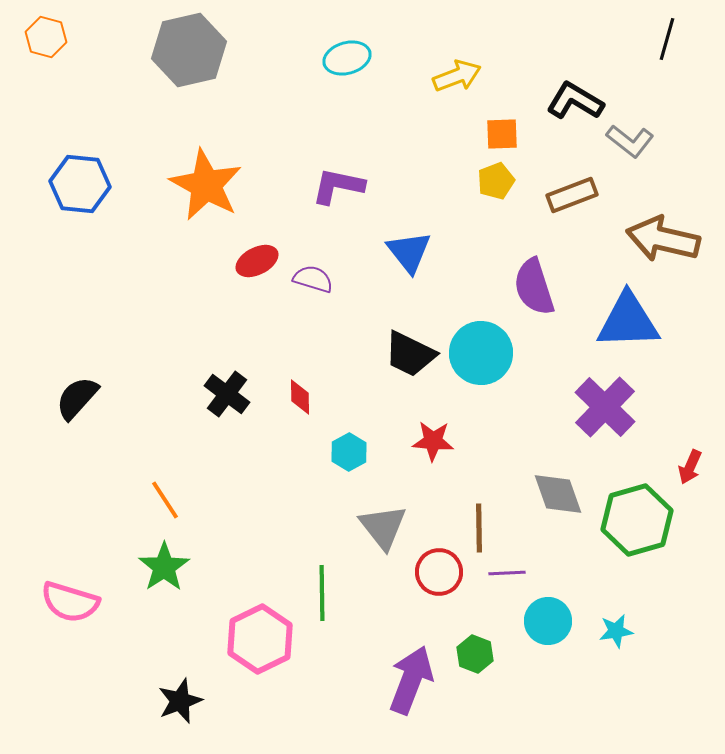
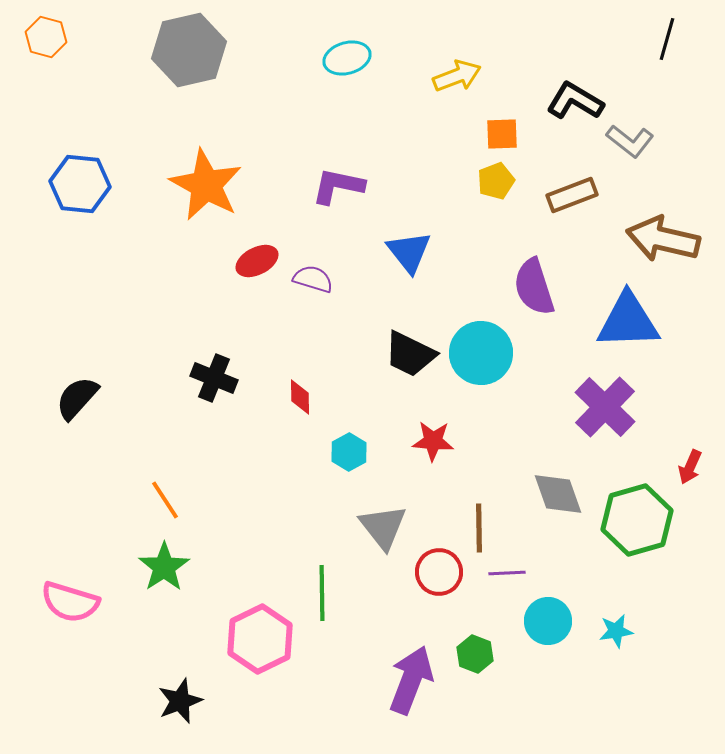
black cross at (227, 394): moved 13 px left, 16 px up; rotated 15 degrees counterclockwise
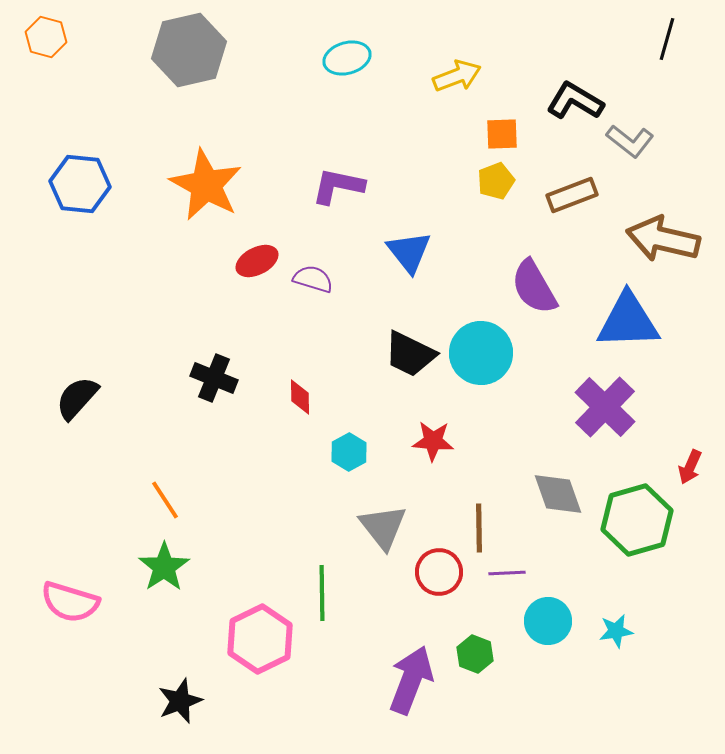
purple semicircle at (534, 287): rotated 12 degrees counterclockwise
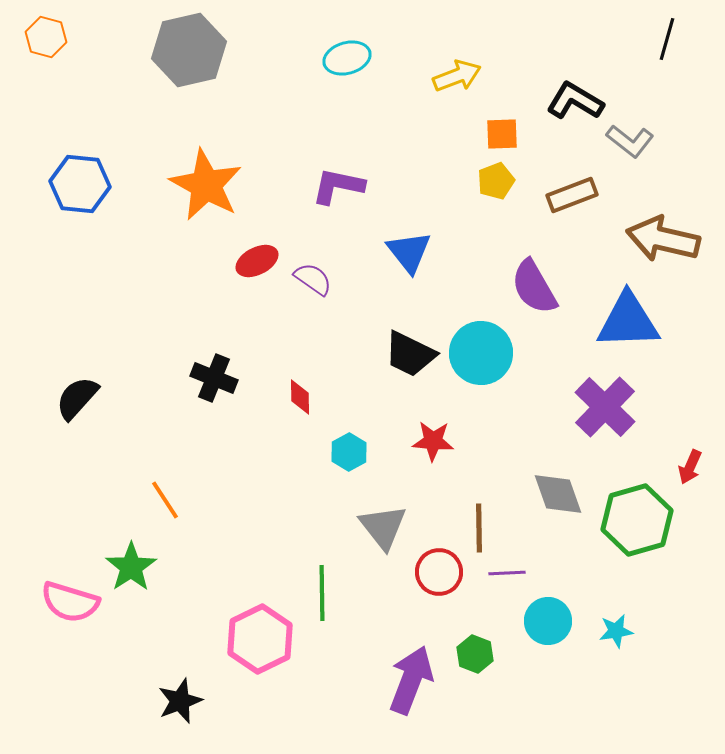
purple semicircle at (313, 279): rotated 18 degrees clockwise
green star at (164, 567): moved 33 px left
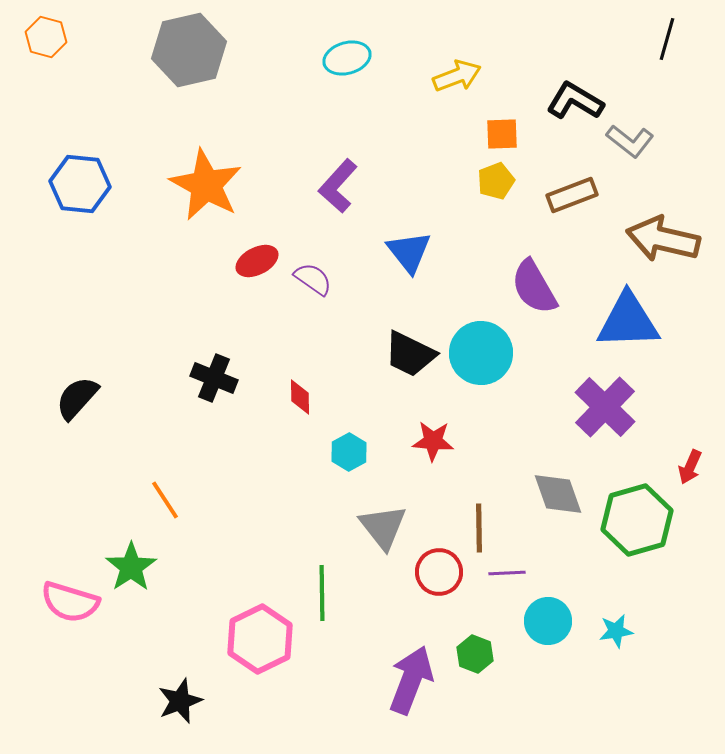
purple L-shape at (338, 186): rotated 60 degrees counterclockwise
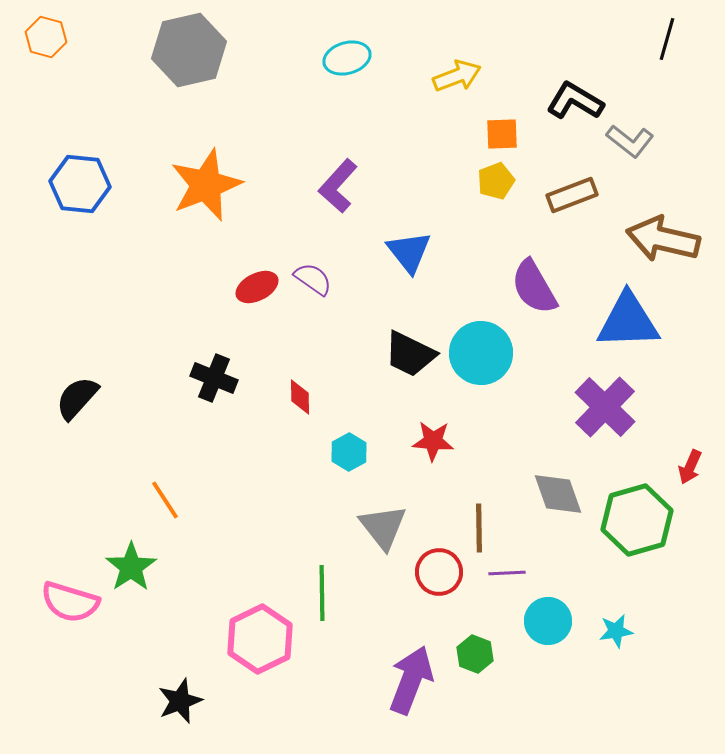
orange star at (206, 185): rotated 22 degrees clockwise
red ellipse at (257, 261): moved 26 px down
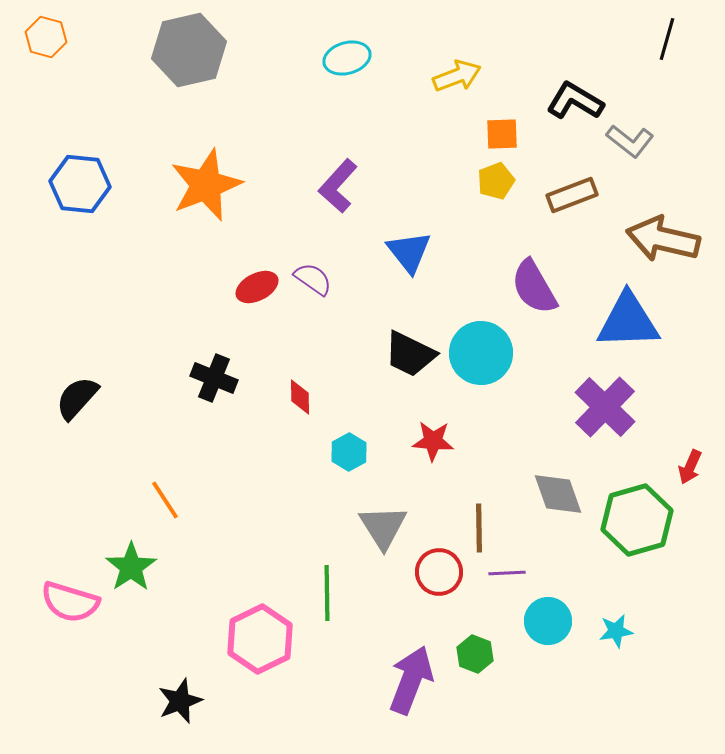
gray triangle at (383, 527): rotated 6 degrees clockwise
green line at (322, 593): moved 5 px right
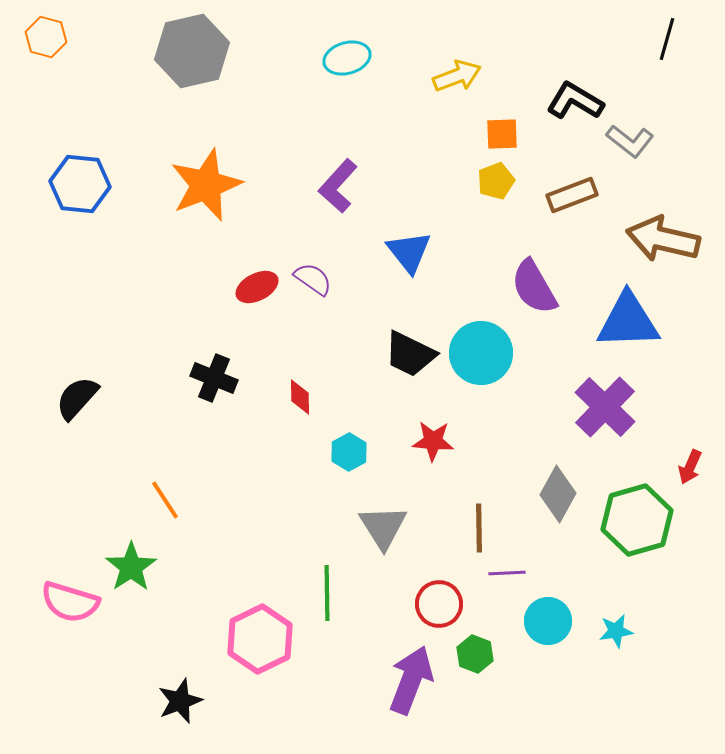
gray hexagon at (189, 50): moved 3 px right, 1 px down
gray diamond at (558, 494): rotated 48 degrees clockwise
red circle at (439, 572): moved 32 px down
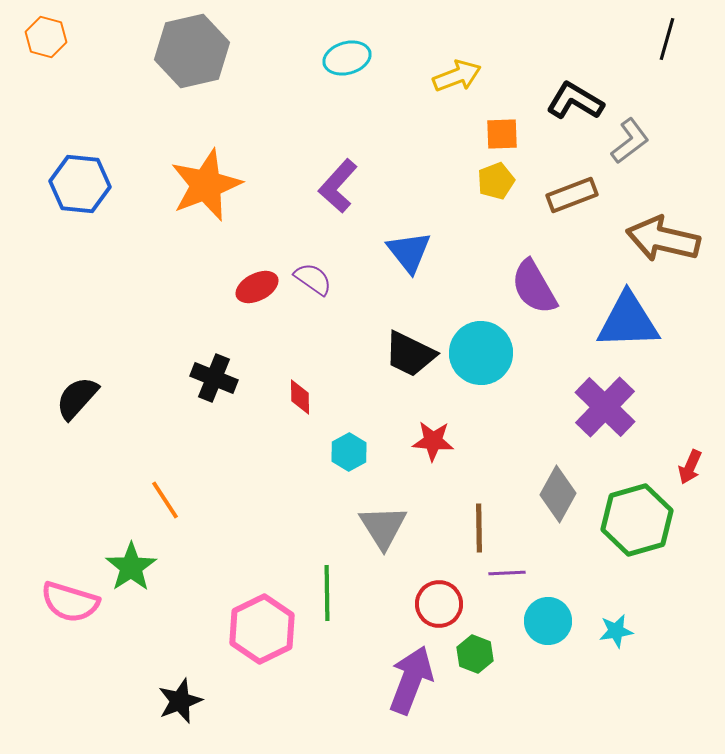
gray L-shape at (630, 141): rotated 75 degrees counterclockwise
pink hexagon at (260, 639): moved 2 px right, 10 px up
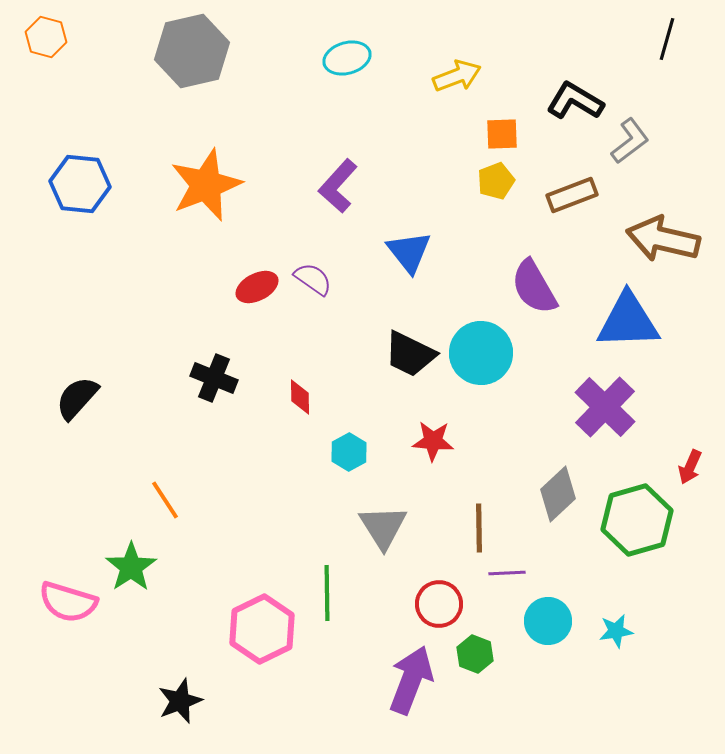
gray diamond at (558, 494): rotated 18 degrees clockwise
pink semicircle at (70, 602): moved 2 px left
